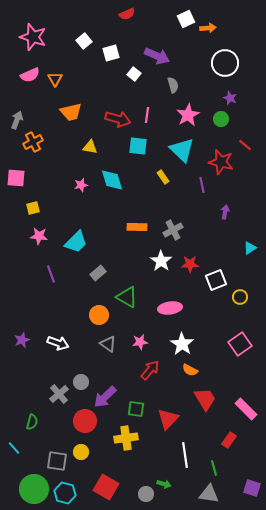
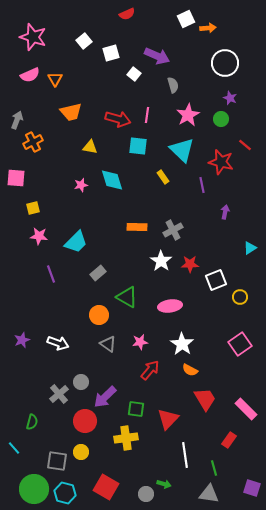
pink ellipse at (170, 308): moved 2 px up
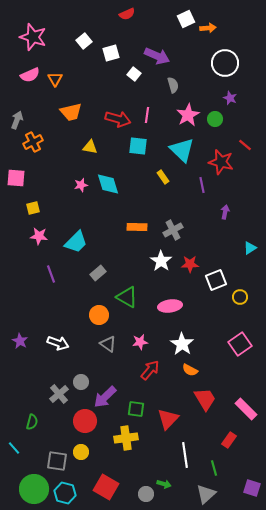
green circle at (221, 119): moved 6 px left
cyan diamond at (112, 180): moved 4 px left, 4 px down
purple star at (22, 340): moved 2 px left, 1 px down; rotated 21 degrees counterclockwise
gray triangle at (209, 494): moved 3 px left; rotated 50 degrees counterclockwise
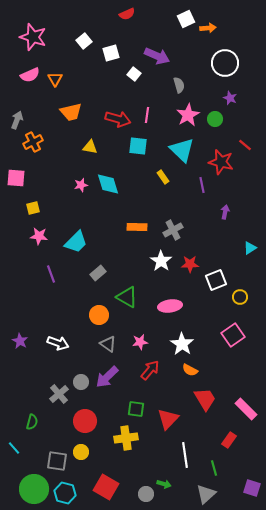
gray semicircle at (173, 85): moved 6 px right
pink square at (240, 344): moved 7 px left, 9 px up
purple arrow at (105, 397): moved 2 px right, 20 px up
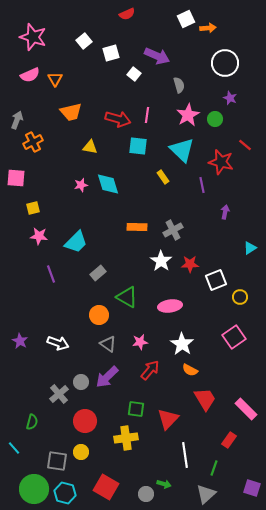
pink square at (233, 335): moved 1 px right, 2 px down
green line at (214, 468): rotated 35 degrees clockwise
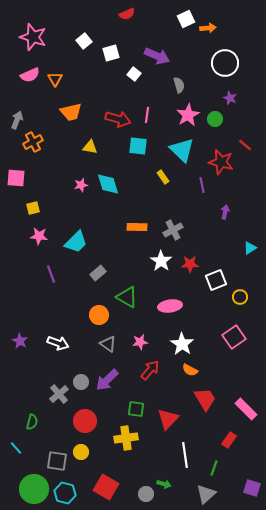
purple arrow at (107, 377): moved 3 px down
cyan line at (14, 448): moved 2 px right
